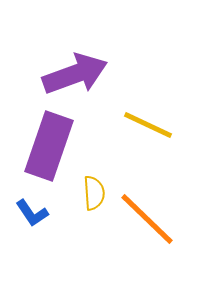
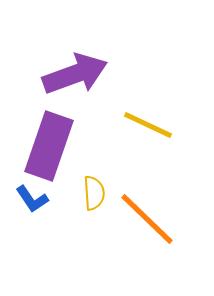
blue L-shape: moved 14 px up
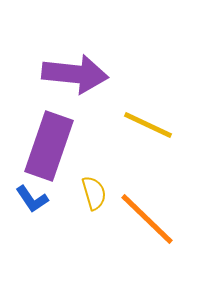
purple arrow: rotated 26 degrees clockwise
yellow semicircle: rotated 12 degrees counterclockwise
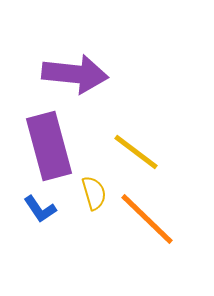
yellow line: moved 12 px left, 27 px down; rotated 12 degrees clockwise
purple rectangle: rotated 34 degrees counterclockwise
blue L-shape: moved 8 px right, 10 px down
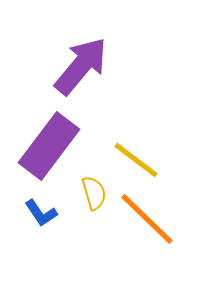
purple arrow: moved 6 px right, 8 px up; rotated 56 degrees counterclockwise
purple rectangle: rotated 52 degrees clockwise
yellow line: moved 8 px down
blue L-shape: moved 1 px right, 4 px down
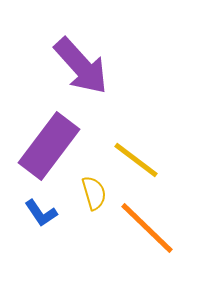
purple arrow: rotated 98 degrees clockwise
orange line: moved 9 px down
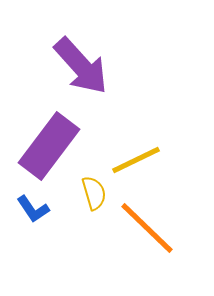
yellow line: rotated 63 degrees counterclockwise
blue L-shape: moved 8 px left, 4 px up
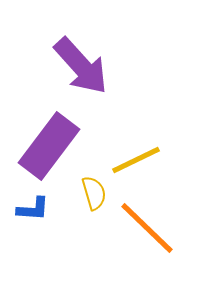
blue L-shape: rotated 52 degrees counterclockwise
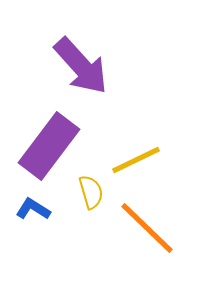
yellow semicircle: moved 3 px left, 1 px up
blue L-shape: rotated 152 degrees counterclockwise
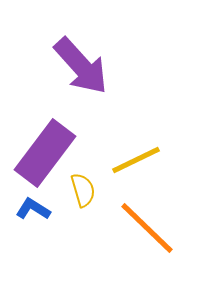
purple rectangle: moved 4 px left, 7 px down
yellow semicircle: moved 8 px left, 2 px up
